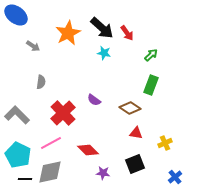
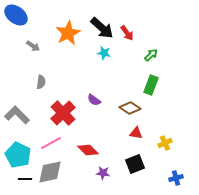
blue cross: moved 1 px right, 1 px down; rotated 24 degrees clockwise
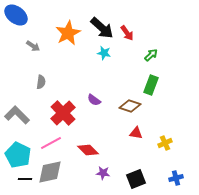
brown diamond: moved 2 px up; rotated 15 degrees counterclockwise
black square: moved 1 px right, 15 px down
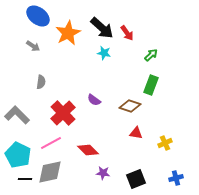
blue ellipse: moved 22 px right, 1 px down
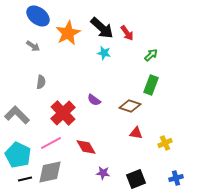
red diamond: moved 2 px left, 3 px up; rotated 15 degrees clockwise
black line: rotated 16 degrees counterclockwise
